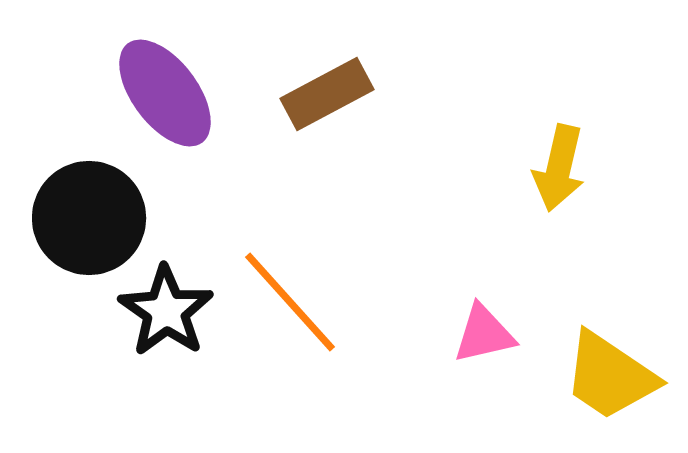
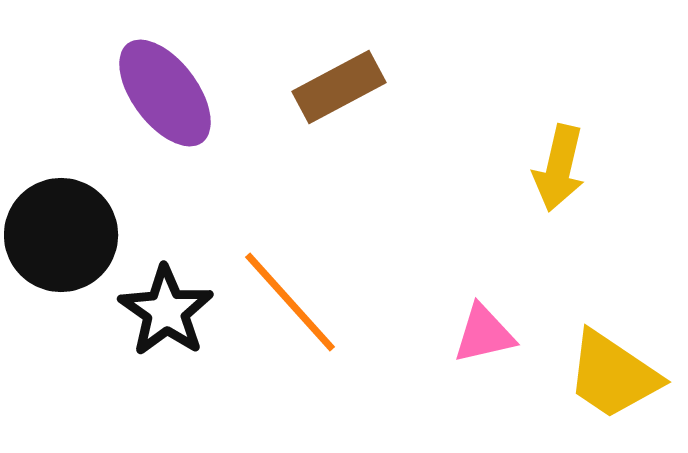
brown rectangle: moved 12 px right, 7 px up
black circle: moved 28 px left, 17 px down
yellow trapezoid: moved 3 px right, 1 px up
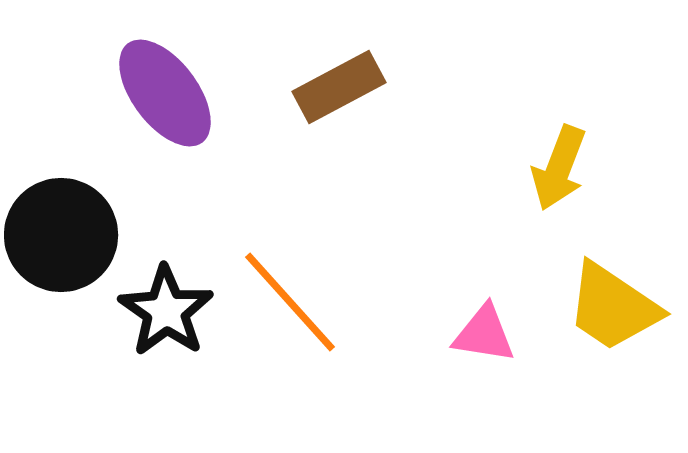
yellow arrow: rotated 8 degrees clockwise
pink triangle: rotated 22 degrees clockwise
yellow trapezoid: moved 68 px up
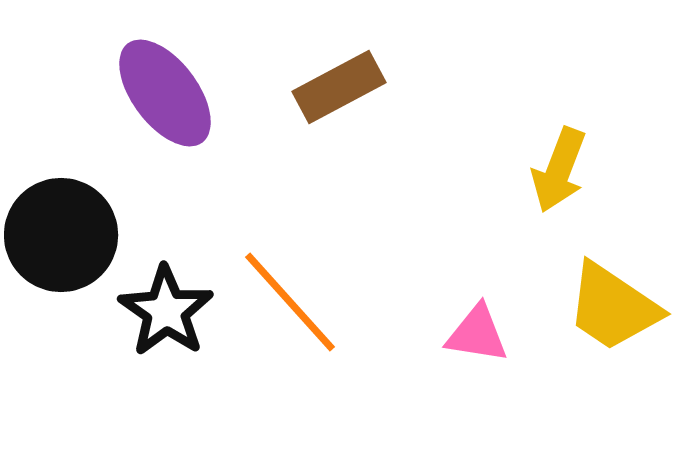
yellow arrow: moved 2 px down
pink triangle: moved 7 px left
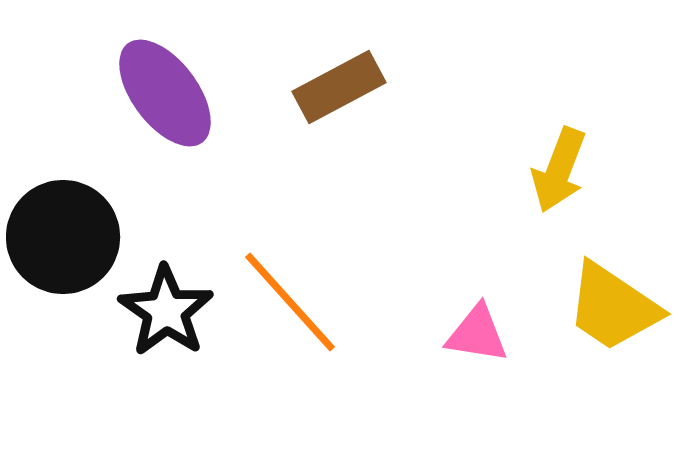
black circle: moved 2 px right, 2 px down
